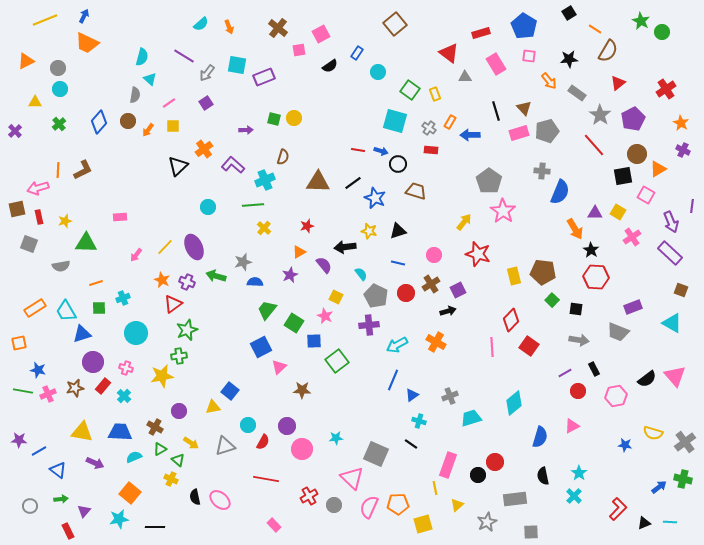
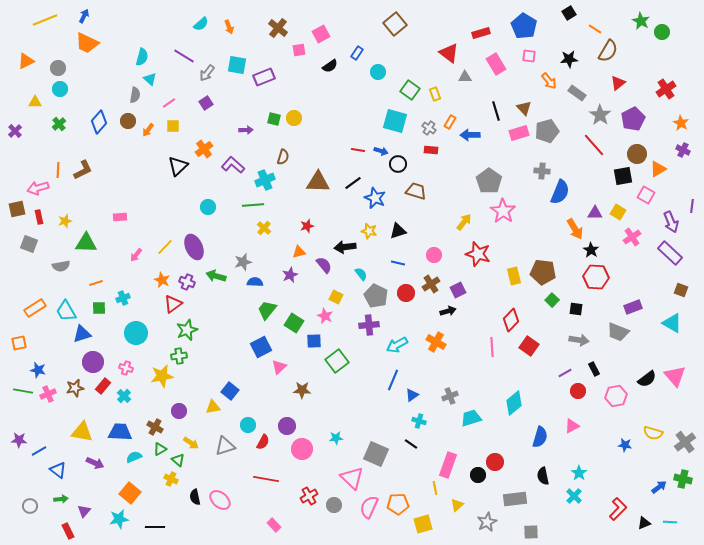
orange triangle at (299, 252): rotated 16 degrees clockwise
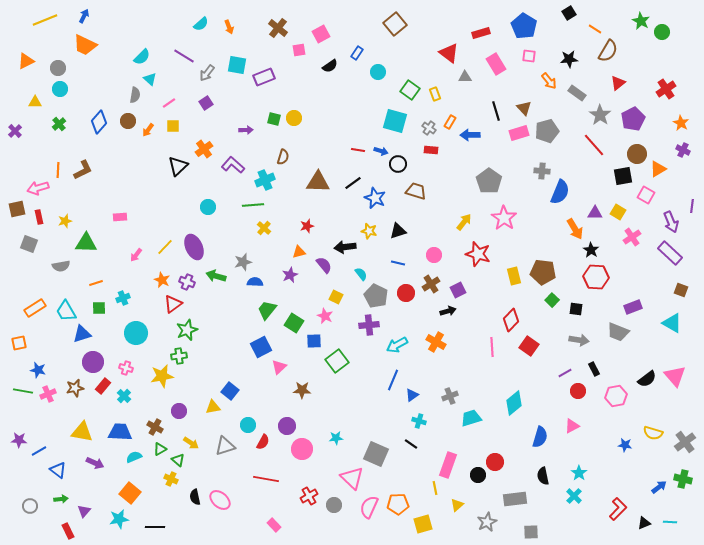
orange trapezoid at (87, 43): moved 2 px left, 2 px down
cyan semicircle at (142, 57): rotated 30 degrees clockwise
pink star at (503, 211): moved 1 px right, 7 px down
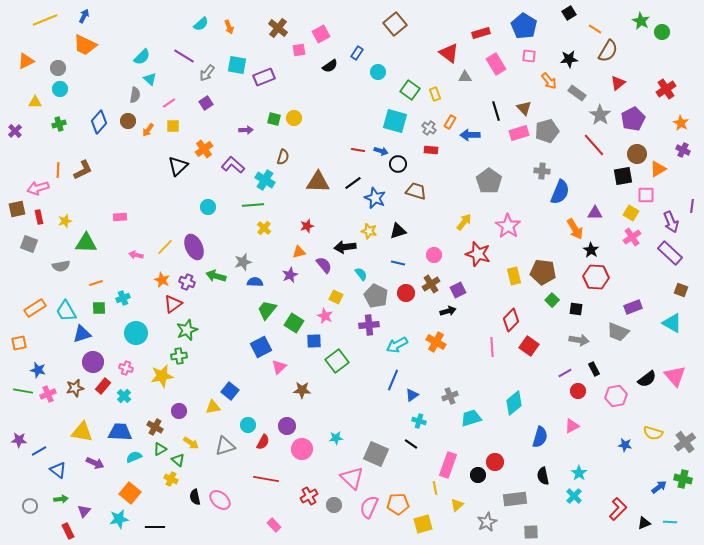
green cross at (59, 124): rotated 24 degrees clockwise
cyan cross at (265, 180): rotated 36 degrees counterclockwise
pink square at (646, 195): rotated 30 degrees counterclockwise
yellow square at (618, 212): moved 13 px right, 1 px down
pink star at (504, 218): moved 4 px right, 8 px down
pink arrow at (136, 255): rotated 64 degrees clockwise
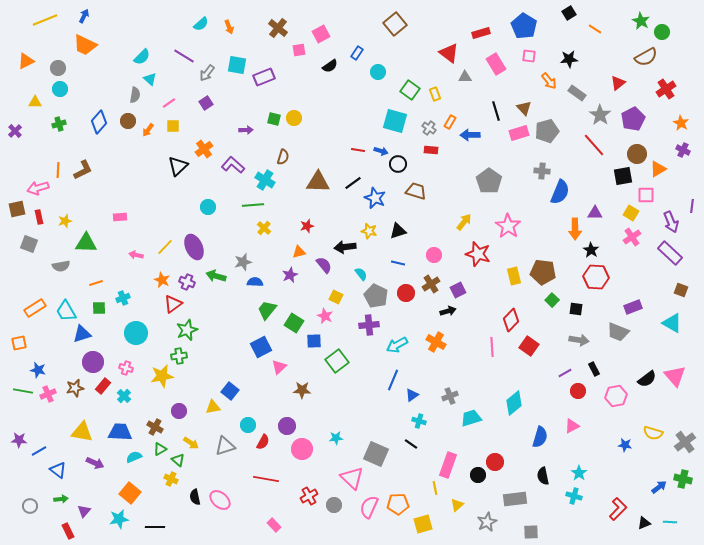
brown semicircle at (608, 51): moved 38 px right, 6 px down; rotated 30 degrees clockwise
orange arrow at (575, 229): rotated 30 degrees clockwise
cyan cross at (574, 496): rotated 28 degrees counterclockwise
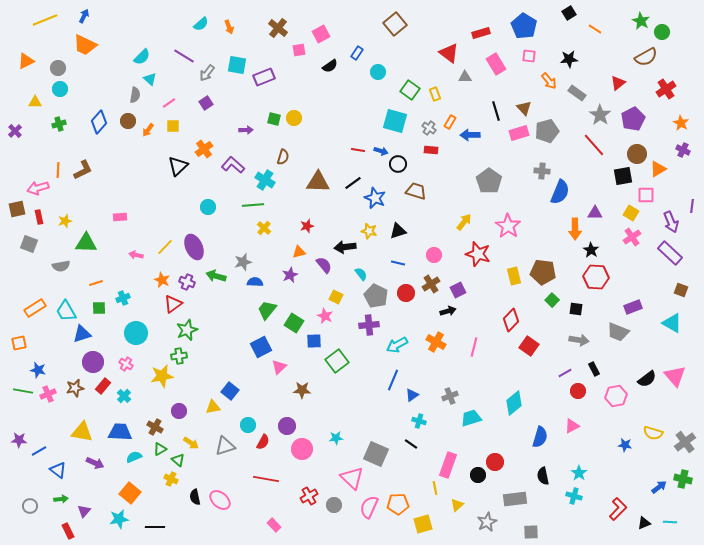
pink line at (492, 347): moved 18 px left; rotated 18 degrees clockwise
pink cross at (126, 368): moved 4 px up; rotated 16 degrees clockwise
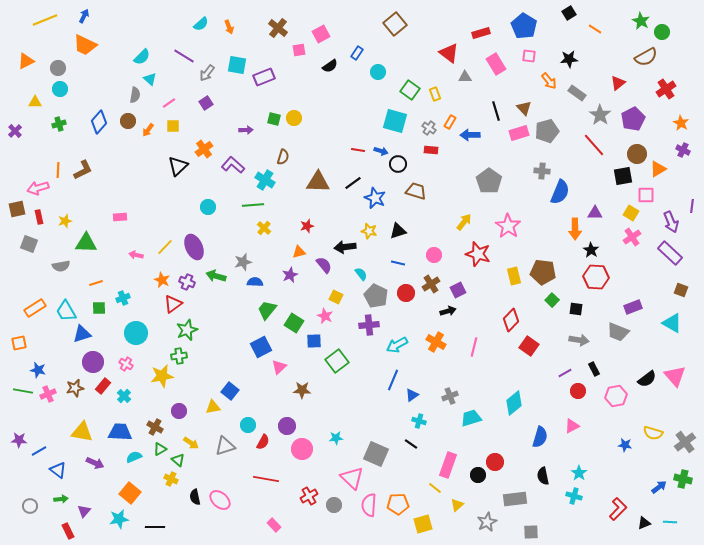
yellow line at (435, 488): rotated 40 degrees counterclockwise
pink semicircle at (369, 507): moved 2 px up; rotated 20 degrees counterclockwise
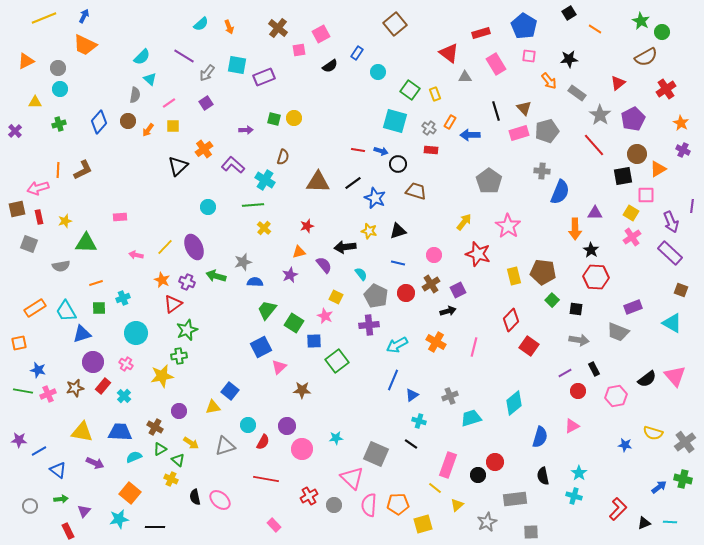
yellow line at (45, 20): moved 1 px left, 2 px up
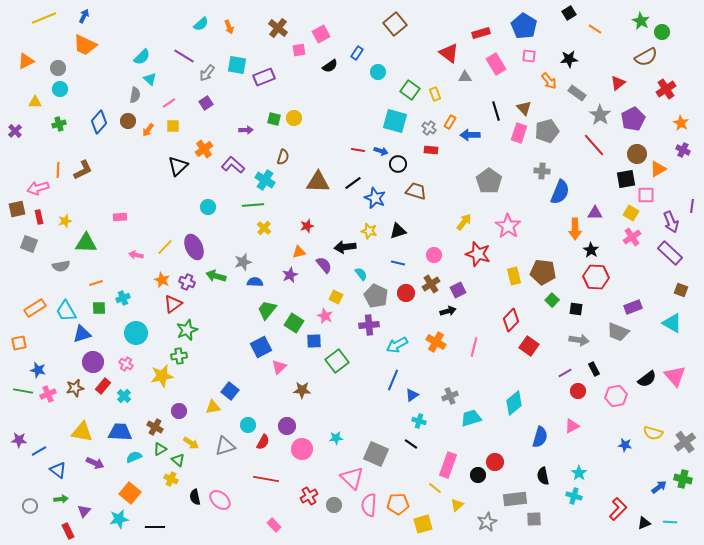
pink rectangle at (519, 133): rotated 54 degrees counterclockwise
black square at (623, 176): moved 3 px right, 3 px down
gray square at (531, 532): moved 3 px right, 13 px up
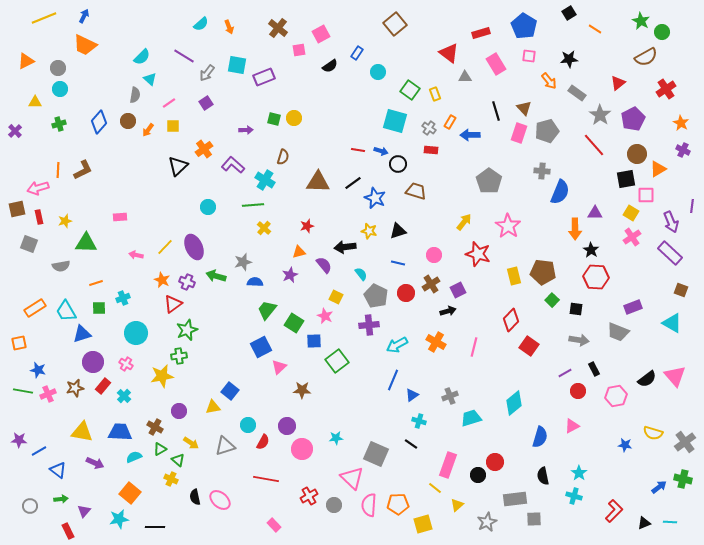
red L-shape at (618, 509): moved 4 px left, 2 px down
